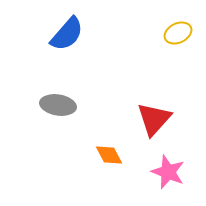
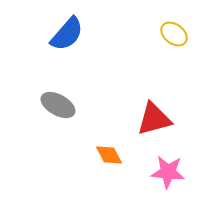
yellow ellipse: moved 4 px left, 1 px down; rotated 64 degrees clockwise
gray ellipse: rotated 20 degrees clockwise
red triangle: rotated 33 degrees clockwise
pink star: rotated 16 degrees counterclockwise
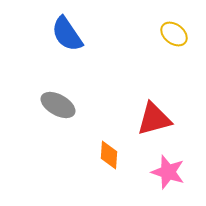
blue semicircle: rotated 105 degrees clockwise
orange diamond: rotated 32 degrees clockwise
pink star: rotated 12 degrees clockwise
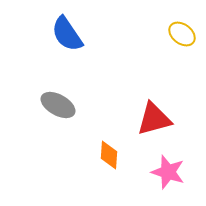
yellow ellipse: moved 8 px right
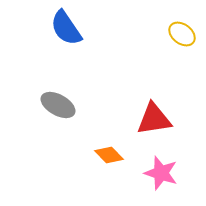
blue semicircle: moved 1 px left, 6 px up
red triangle: rotated 6 degrees clockwise
orange diamond: rotated 48 degrees counterclockwise
pink star: moved 7 px left, 1 px down
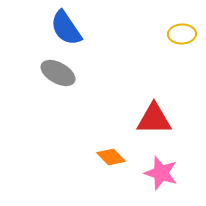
yellow ellipse: rotated 40 degrees counterclockwise
gray ellipse: moved 32 px up
red triangle: rotated 9 degrees clockwise
orange diamond: moved 2 px right, 2 px down
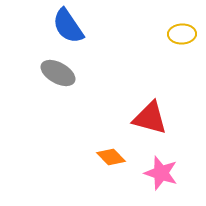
blue semicircle: moved 2 px right, 2 px up
red triangle: moved 4 px left, 1 px up; rotated 15 degrees clockwise
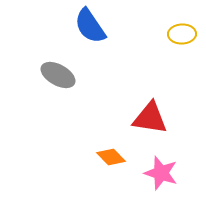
blue semicircle: moved 22 px right
gray ellipse: moved 2 px down
red triangle: rotated 6 degrees counterclockwise
